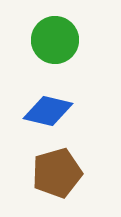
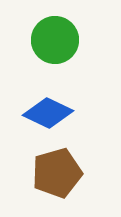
blue diamond: moved 2 px down; rotated 12 degrees clockwise
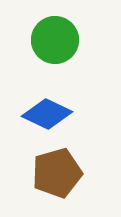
blue diamond: moved 1 px left, 1 px down
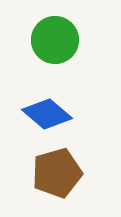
blue diamond: rotated 15 degrees clockwise
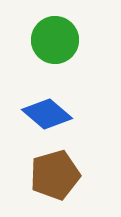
brown pentagon: moved 2 px left, 2 px down
